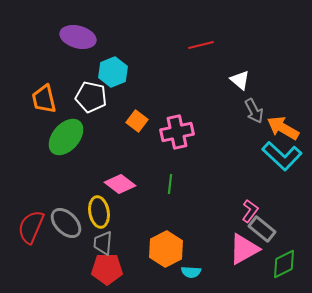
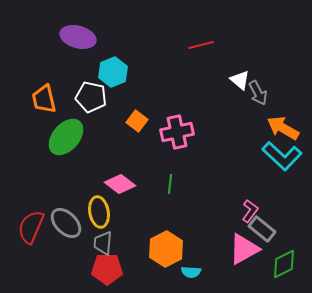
gray arrow: moved 4 px right, 18 px up
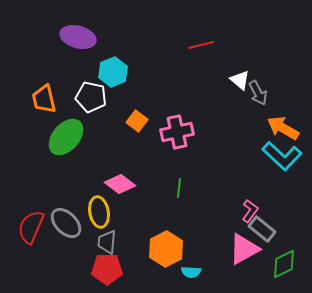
green line: moved 9 px right, 4 px down
gray trapezoid: moved 4 px right, 1 px up
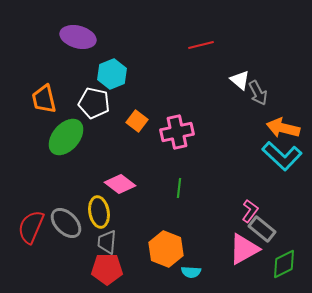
cyan hexagon: moved 1 px left, 2 px down
white pentagon: moved 3 px right, 6 px down
orange arrow: rotated 16 degrees counterclockwise
orange hexagon: rotated 12 degrees counterclockwise
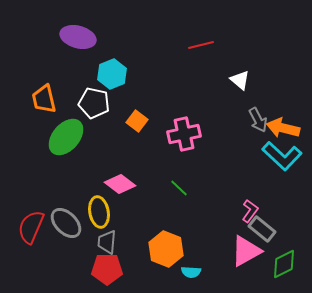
gray arrow: moved 27 px down
pink cross: moved 7 px right, 2 px down
green line: rotated 54 degrees counterclockwise
pink triangle: moved 2 px right, 2 px down
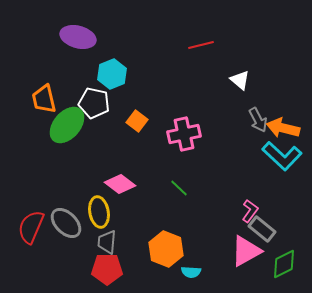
green ellipse: moved 1 px right, 12 px up
